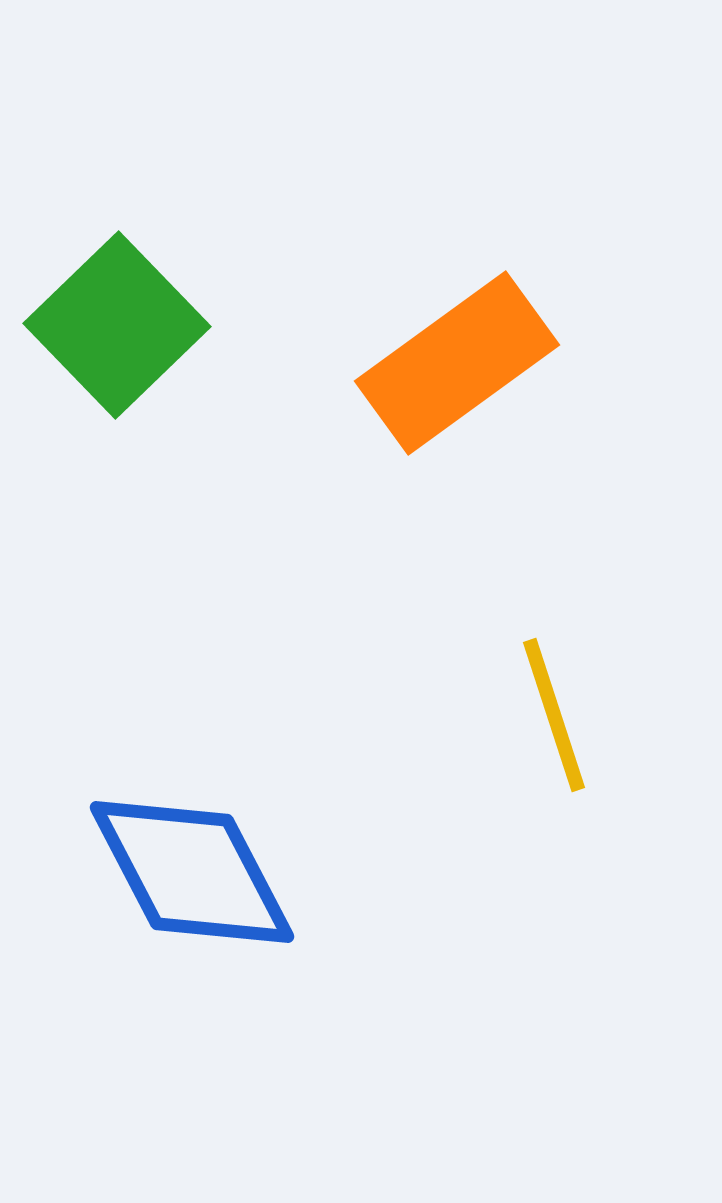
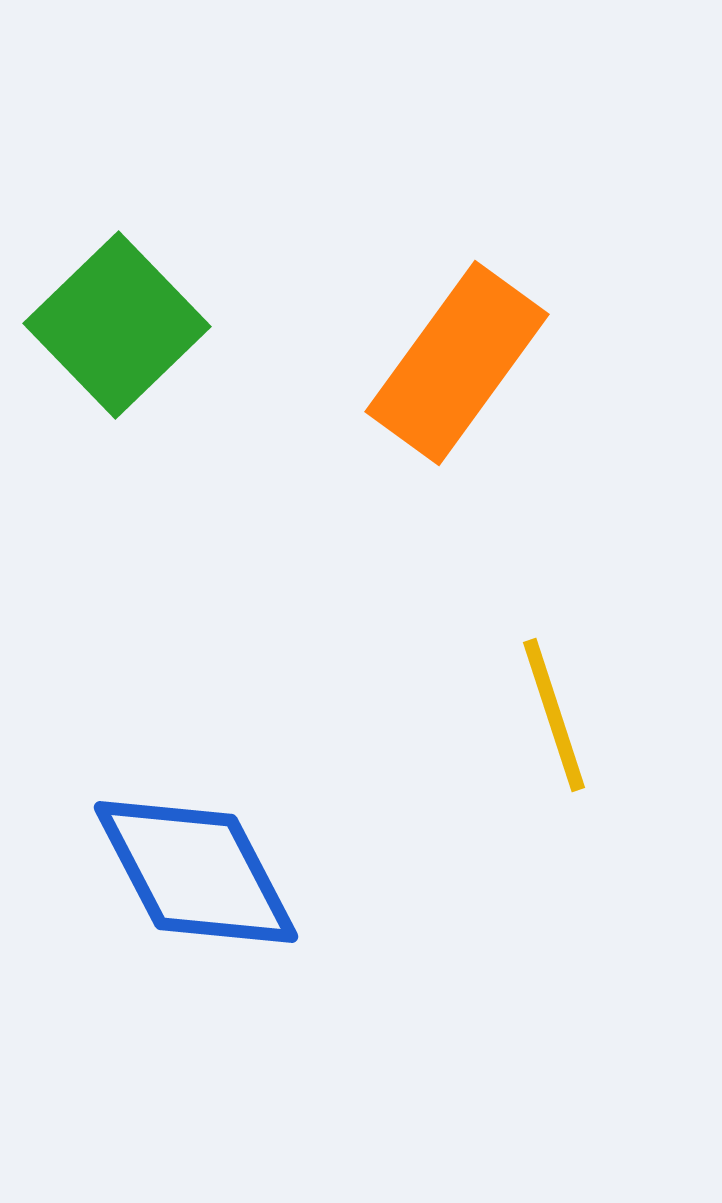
orange rectangle: rotated 18 degrees counterclockwise
blue diamond: moved 4 px right
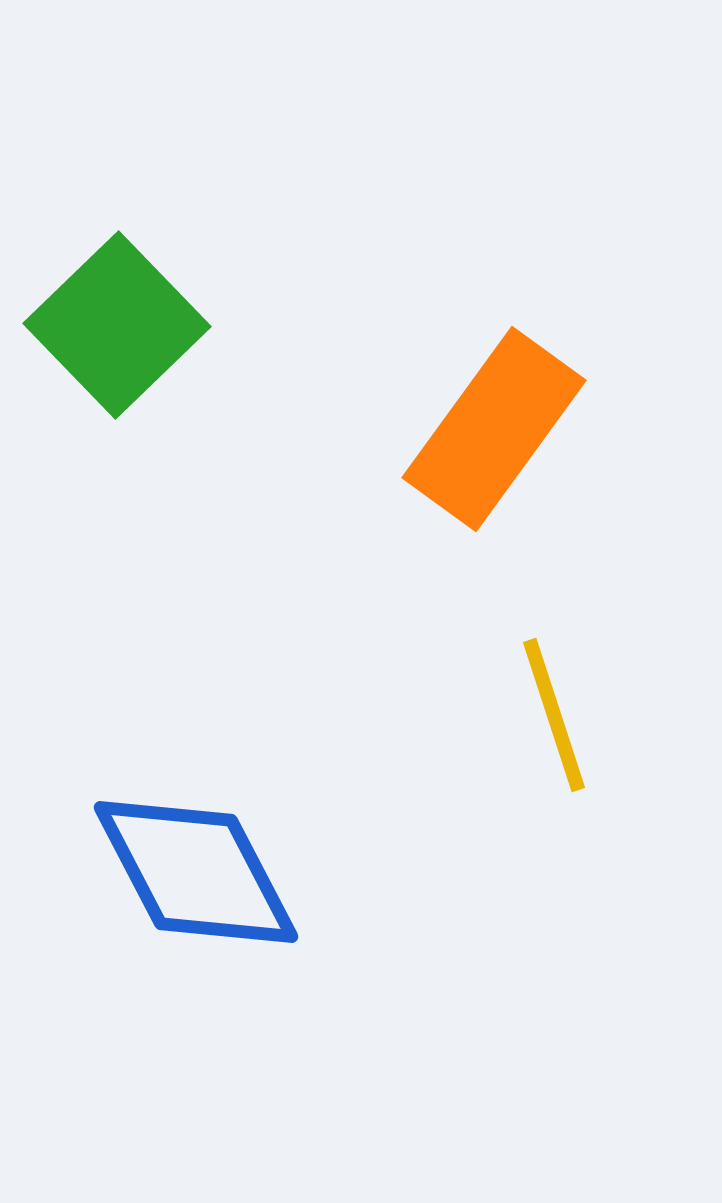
orange rectangle: moved 37 px right, 66 px down
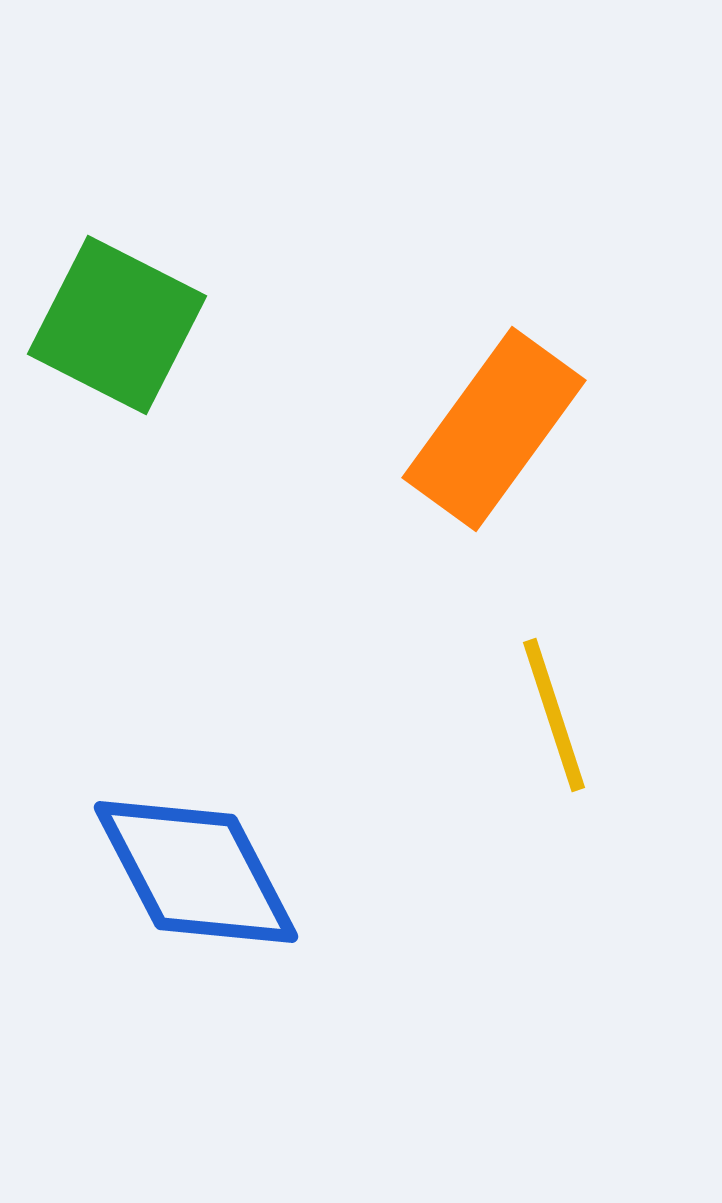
green square: rotated 19 degrees counterclockwise
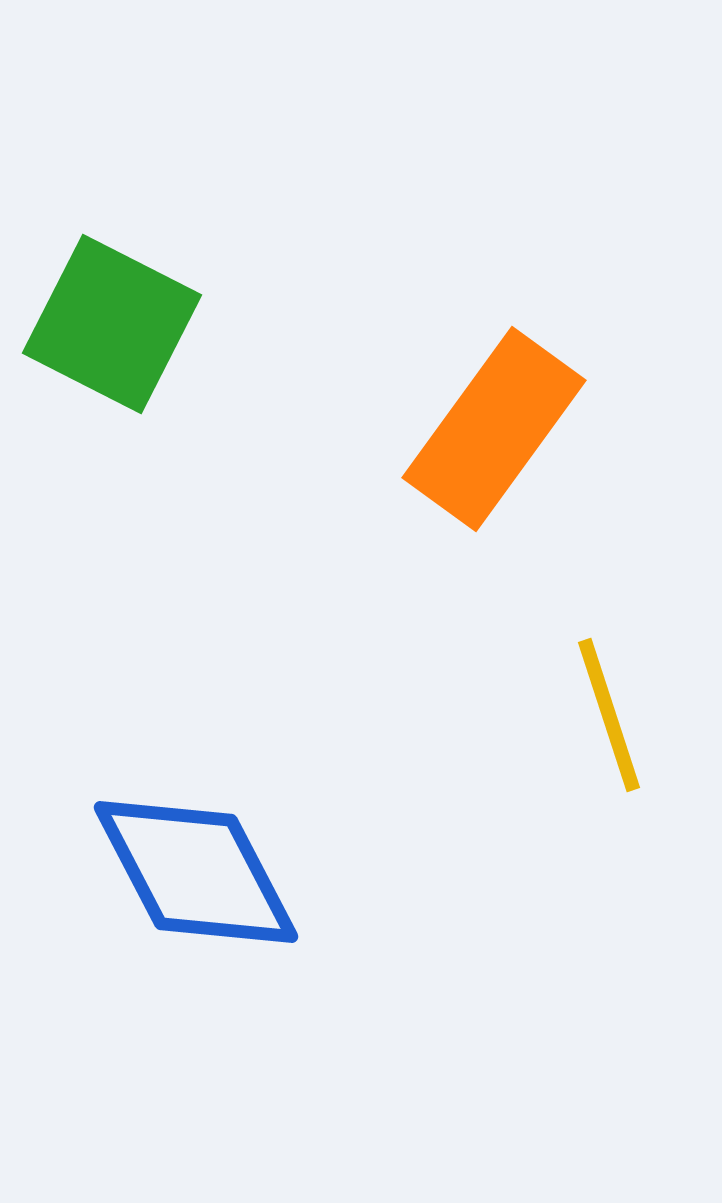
green square: moved 5 px left, 1 px up
yellow line: moved 55 px right
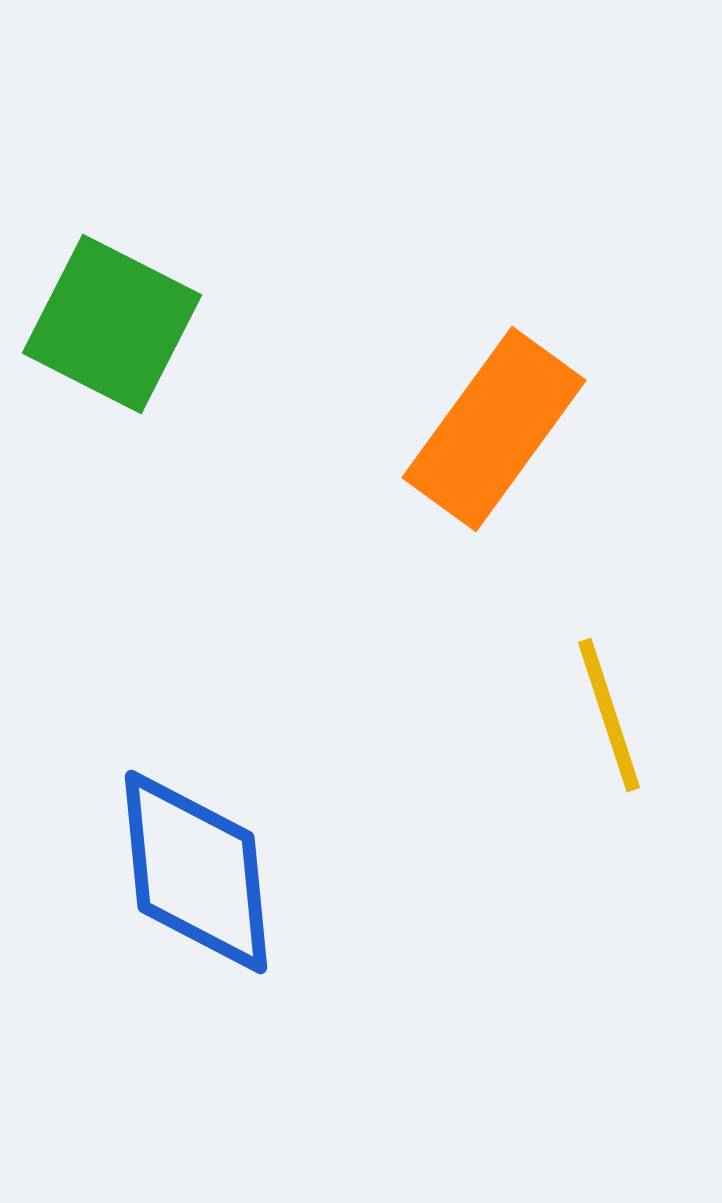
blue diamond: rotated 22 degrees clockwise
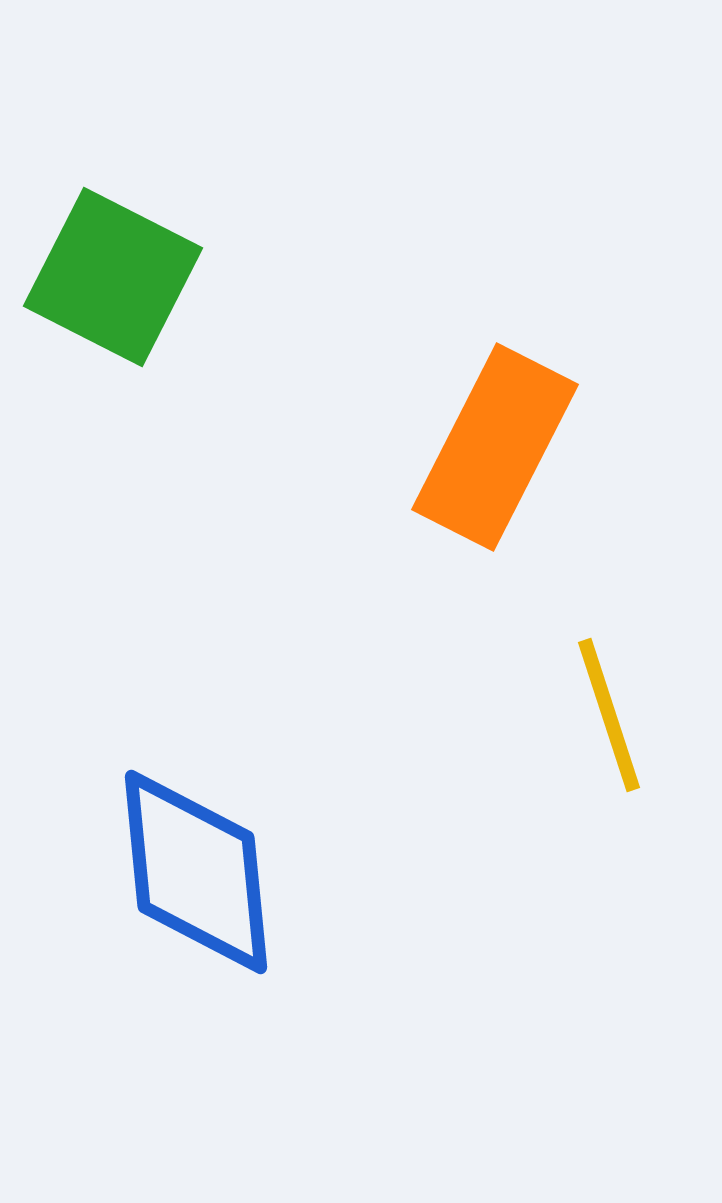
green square: moved 1 px right, 47 px up
orange rectangle: moved 1 px right, 18 px down; rotated 9 degrees counterclockwise
